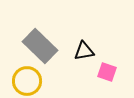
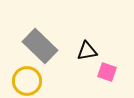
black triangle: moved 3 px right
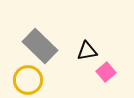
pink square: moved 1 px left; rotated 30 degrees clockwise
yellow circle: moved 1 px right, 1 px up
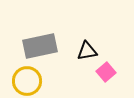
gray rectangle: rotated 56 degrees counterclockwise
yellow circle: moved 1 px left, 1 px down
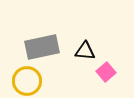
gray rectangle: moved 2 px right, 1 px down
black triangle: moved 2 px left; rotated 15 degrees clockwise
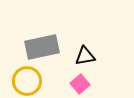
black triangle: moved 5 px down; rotated 15 degrees counterclockwise
pink square: moved 26 px left, 12 px down
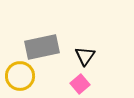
black triangle: rotated 45 degrees counterclockwise
yellow circle: moved 7 px left, 5 px up
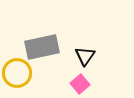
yellow circle: moved 3 px left, 3 px up
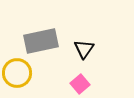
gray rectangle: moved 1 px left, 6 px up
black triangle: moved 1 px left, 7 px up
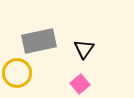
gray rectangle: moved 2 px left
